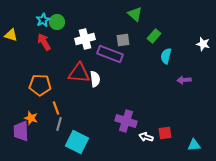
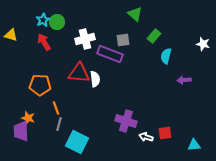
orange star: moved 3 px left
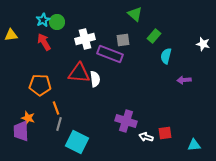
yellow triangle: rotated 24 degrees counterclockwise
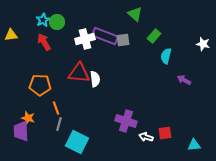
purple rectangle: moved 5 px left, 18 px up
purple arrow: rotated 32 degrees clockwise
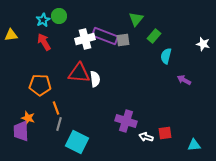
green triangle: moved 1 px right, 5 px down; rotated 28 degrees clockwise
green circle: moved 2 px right, 6 px up
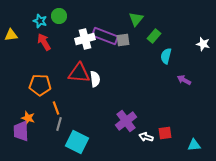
cyan star: moved 3 px left, 1 px down; rotated 24 degrees counterclockwise
purple cross: rotated 35 degrees clockwise
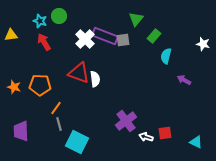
white cross: rotated 30 degrees counterclockwise
red triangle: rotated 15 degrees clockwise
orange line: rotated 56 degrees clockwise
orange star: moved 14 px left, 31 px up
gray line: rotated 32 degrees counterclockwise
cyan triangle: moved 2 px right, 3 px up; rotated 32 degrees clockwise
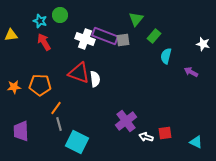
green circle: moved 1 px right, 1 px up
white cross: rotated 24 degrees counterclockwise
purple arrow: moved 7 px right, 8 px up
orange star: rotated 24 degrees counterclockwise
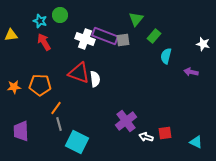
purple arrow: rotated 16 degrees counterclockwise
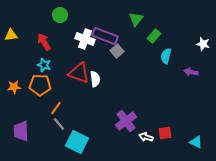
cyan star: moved 4 px right, 44 px down
gray square: moved 6 px left, 11 px down; rotated 32 degrees counterclockwise
gray line: rotated 24 degrees counterclockwise
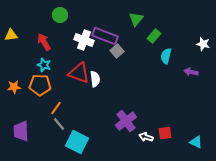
white cross: moved 1 px left, 1 px down
